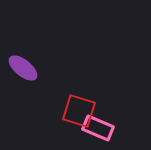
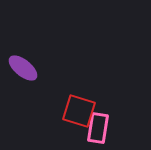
pink rectangle: rotated 76 degrees clockwise
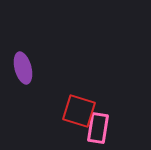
purple ellipse: rotated 36 degrees clockwise
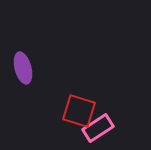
pink rectangle: rotated 48 degrees clockwise
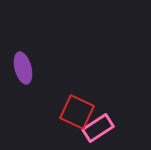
red square: moved 2 px left, 1 px down; rotated 8 degrees clockwise
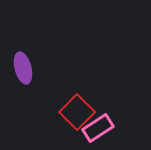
red square: rotated 20 degrees clockwise
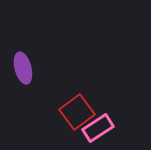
red square: rotated 8 degrees clockwise
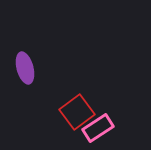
purple ellipse: moved 2 px right
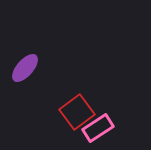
purple ellipse: rotated 56 degrees clockwise
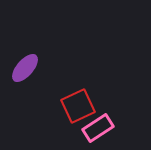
red square: moved 1 px right, 6 px up; rotated 12 degrees clockwise
